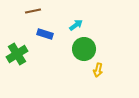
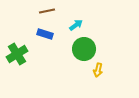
brown line: moved 14 px right
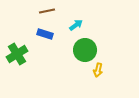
green circle: moved 1 px right, 1 px down
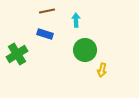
cyan arrow: moved 5 px up; rotated 56 degrees counterclockwise
yellow arrow: moved 4 px right
